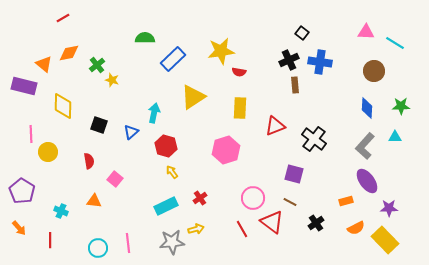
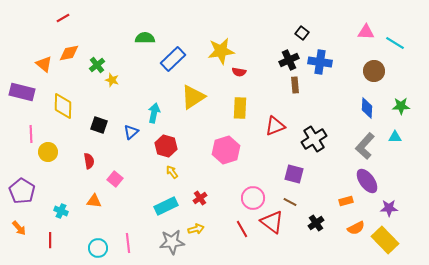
purple rectangle at (24, 86): moved 2 px left, 6 px down
black cross at (314, 139): rotated 20 degrees clockwise
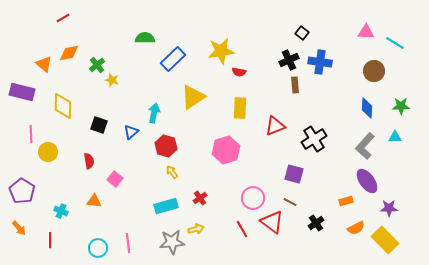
cyan rectangle at (166, 206): rotated 10 degrees clockwise
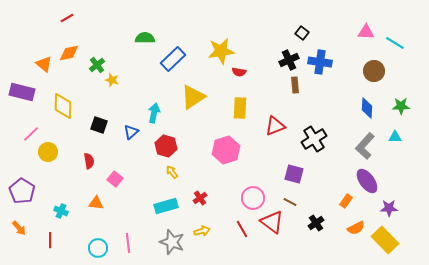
red line at (63, 18): moved 4 px right
pink line at (31, 134): rotated 48 degrees clockwise
orange triangle at (94, 201): moved 2 px right, 2 px down
orange rectangle at (346, 201): rotated 40 degrees counterclockwise
yellow arrow at (196, 229): moved 6 px right, 2 px down
gray star at (172, 242): rotated 25 degrees clockwise
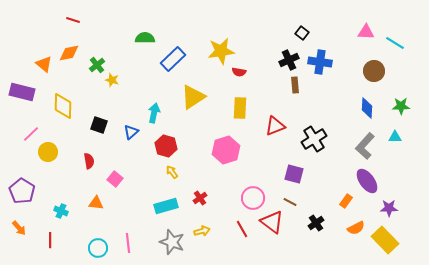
red line at (67, 18): moved 6 px right, 2 px down; rotated 48 degrees clockwise
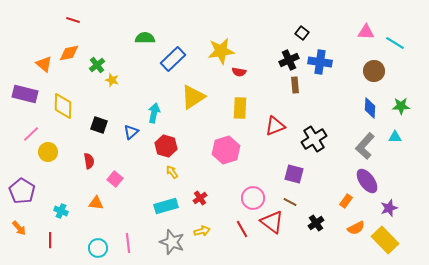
purple rectangle at (22, 92): moved 3 px right, 2 px down
blue diamond at (367, 108): moved 3 px right
purple star at (389, 208): rotated 18 degrees counterclockwise
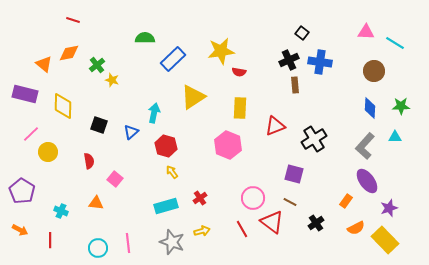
pink hexagon at (226, 150): moved 2 px right, 5 px up; rotated 20 degrees counterclockwise
orange arrow at (19, 228): moved 1 px right, 2 px down; rotated 21 degrees counterclockwise
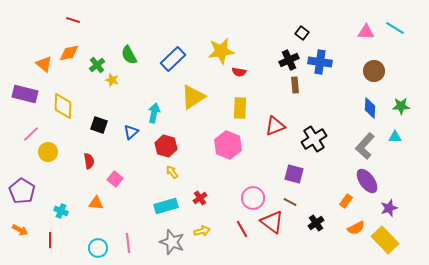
green semicircle at (145, 38): moved 16 px left, 17 px down; rotated 120 degrees counterclockwise
cyan line at (395, 43): moved 15 px up
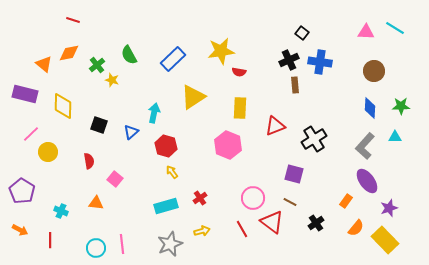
orange semicircle at (356, 228): rotated 24 degrees counterclockwise
gray star at (172, 242): moved 2 px left, 2 px down; rotated 30 degrees clockwise
pink line at (128, 243): moved 6 px left, 1 px down
cyan circle at (98, 248): moved 2 px left
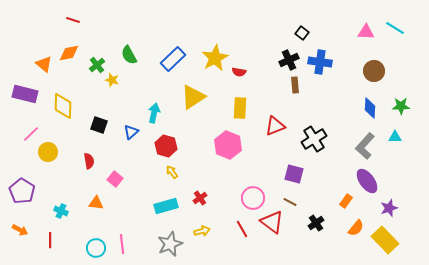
yellow star at (221, 51): moved 6 px left, 7 px down; rotated 20 degrees counterclockwise
